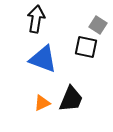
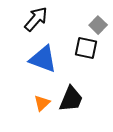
black arrow: rotated 32 degrees clockwise
gray square: rotated 12 degrees clockwise
black square: moved 1 px down
orange triangle: rotated 18 degrees counterclockwise
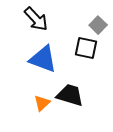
black arrow: rotated 96 degrees clockwise
black trapezoid: moved 1 px left, 4 px up; rotated 96 degrees counterclockwise
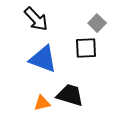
gray square: moved 1 px left, 2 px up
black square: rotated 15 degrees counterclockwise
orange triangle: rotated 30 degrees clockwise
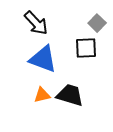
black arrow: moved 4 px down
orange triangle: moved 8 px up
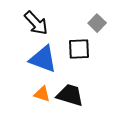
black square: moved 7 px left, 1 px down
orange triangle: moved 1 px up; rotated 30 degrees clockwise
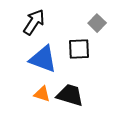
black arrow: moved 2 px left, 1 px up; rotated 104 degrees counterclockwise
